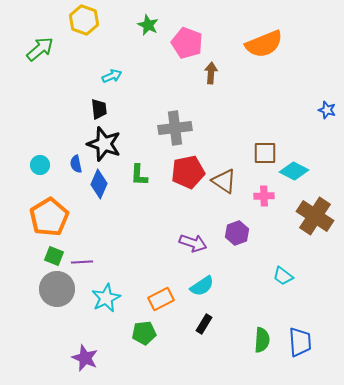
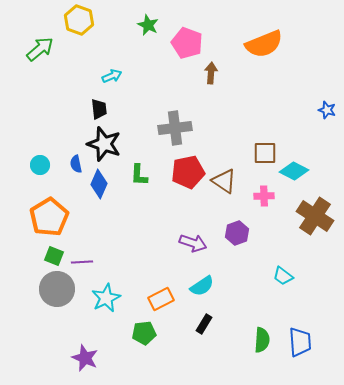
yellow hexagon: moved 5 px left
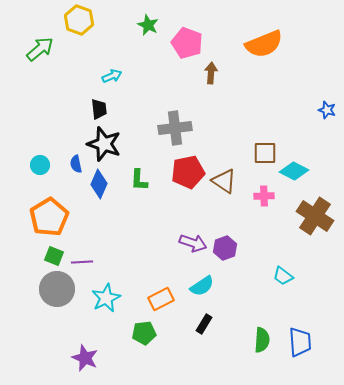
green L-shape: moved 5 px down
purple hexagon: moved 12 px left, 15 px down
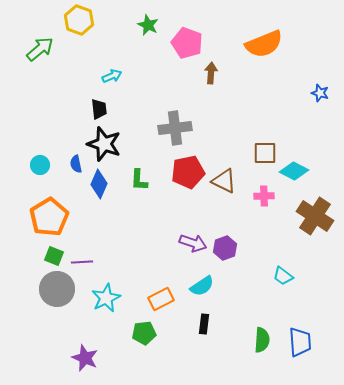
blue star: moved 7 px left, 17 px up
brown triangle: rotated 8 degrees counterclockwise
black rectangle: rotated 24 degrees counterclockwise
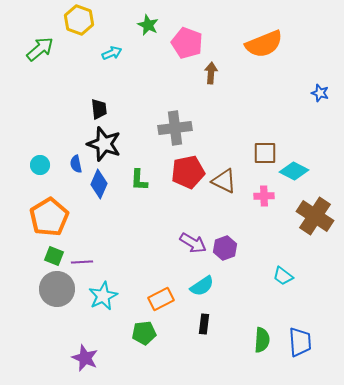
cyan arrow: moved 23 px up
purple arrow: rotated 12 degrees clockwise
cyan star: moved 3 px left, 2 px up
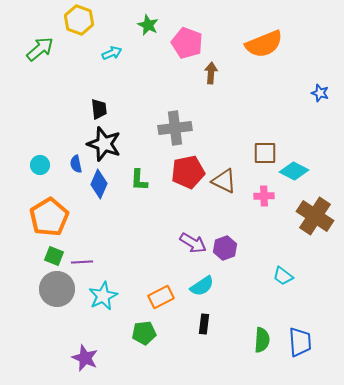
orange rectangle: moved 2 px up
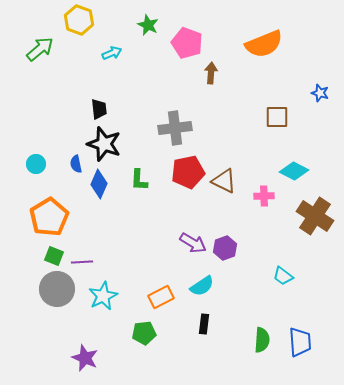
brown square: moved 12 px right, 36 px up
cyan circle: moved 4 px left, 1 px up
